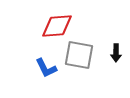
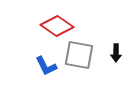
red diamond: rotated 40 degrees clockwise
blue L-shape: moved 2 px up
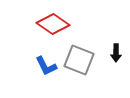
red diamond: moved 4 px left, 2 px up
gray square: moved 5 px down; rotated 12 degrees clockwise
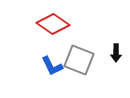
blue L-shape: moved 6 px right
